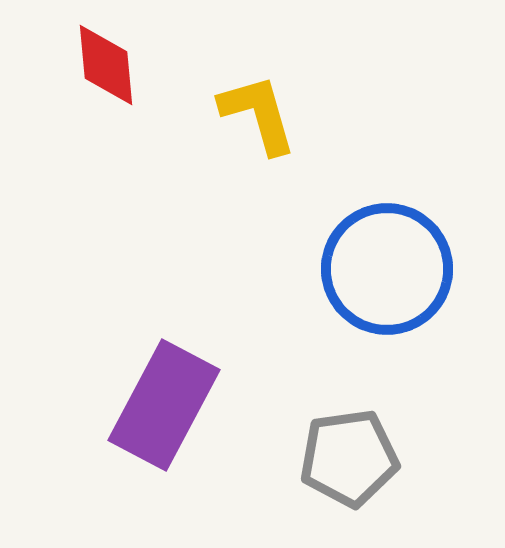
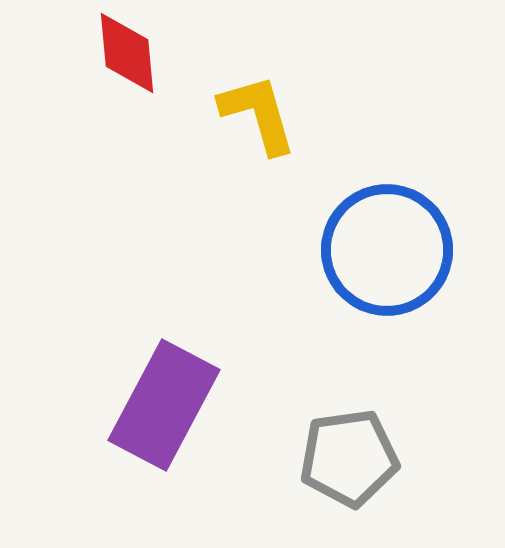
red diamond: moved 21 px right, 12 px up
blue circle: moved 19 px up
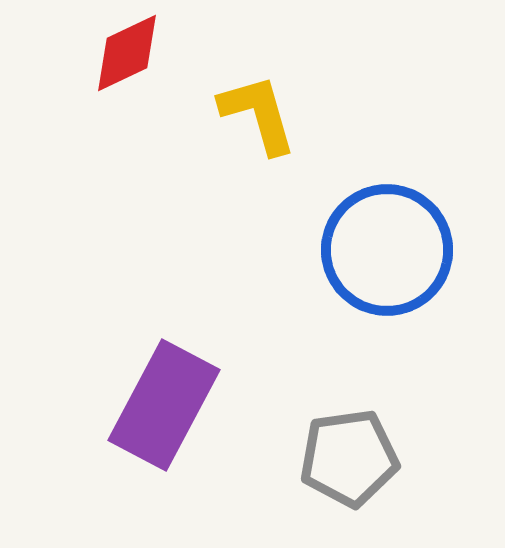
red diamond: rotated 70 degrees clockwise
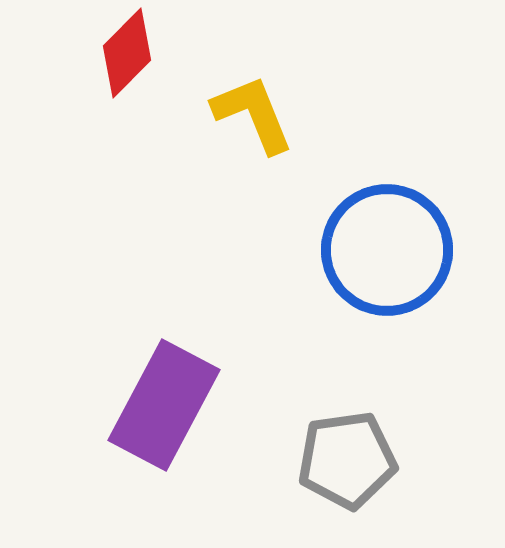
red diamond: rotated 20 degrees counterclockwise
yellow L-shape: moved 5 px left; rotated 6 degrees counterclockwise
gray pentagon: moved 2 px left, 2 px down
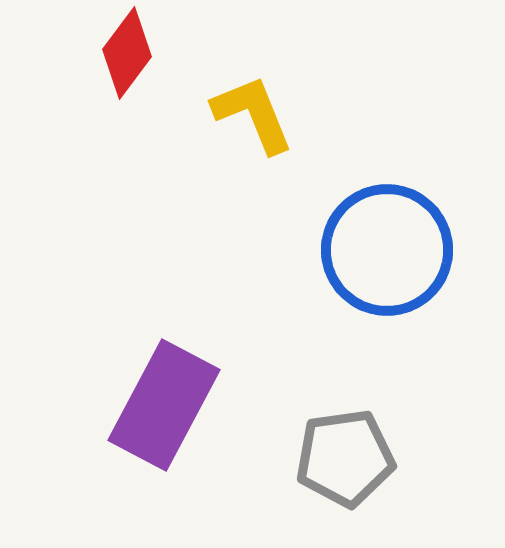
red diamond: rotated 8 degrees counterclockwise
gray pentagon: moved 2 px left, 2 px up
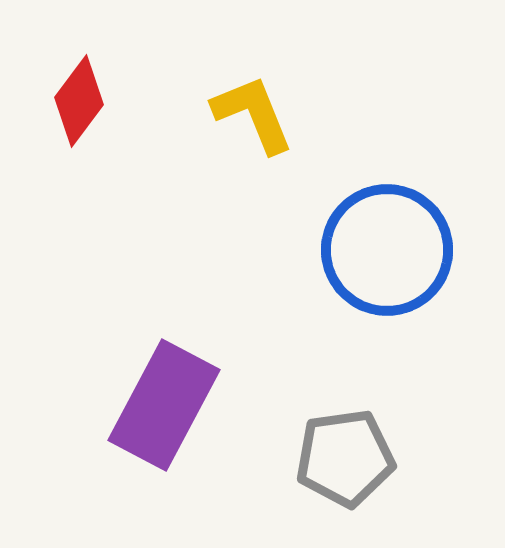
red diamond: moved 48 px left, 48 px down
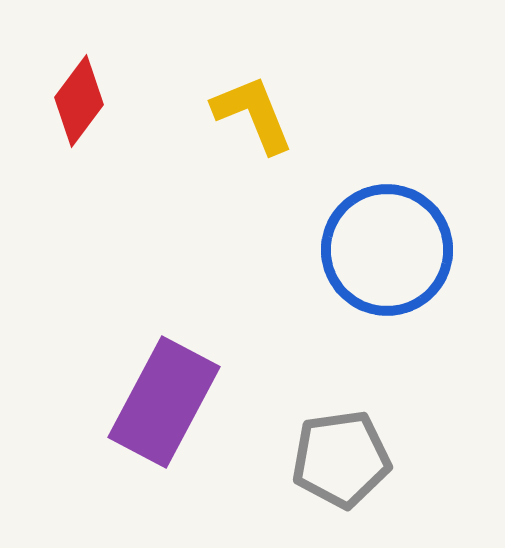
purple rectangle: moved 3 px up
gray pentagon: moved 4 px left, 1 px down
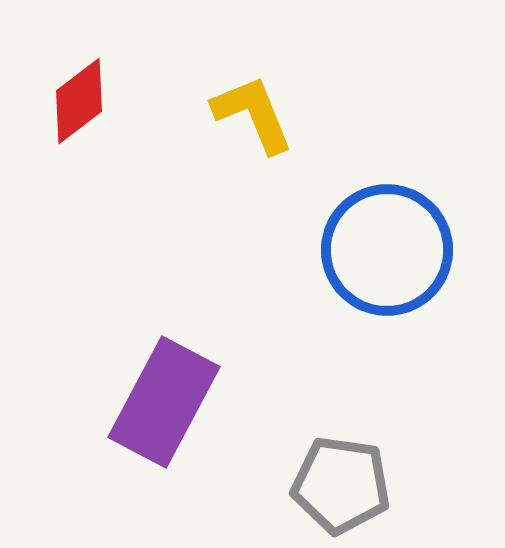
red diamond: rotated 16 degrees clockwise
gray pentagon: moved 26 px down; rotated 16 degrees clockwise
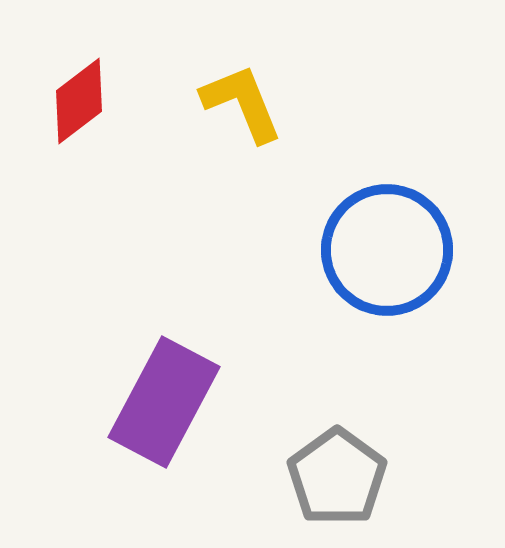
yellow L-shape: moved 11 px left, 11 px up
gray pentagon: moved 4 px left, 8 px up; rotated 28 degrees clockwise
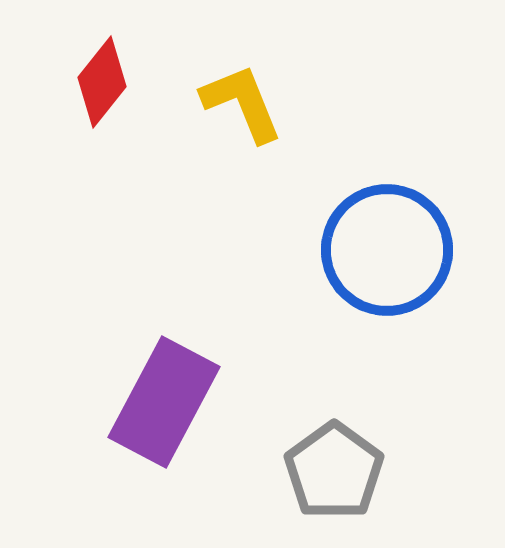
red diamond: moved 23 px right, 19 px up; rotated 14 degrees counterclockwise
gray pentagon: moved 3 px left, 6 px up
